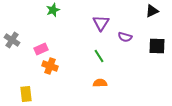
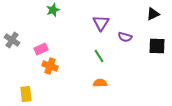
black triangle: moved 1 px right, 3 px down
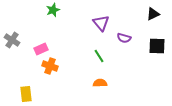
purple triangle: rotated 12 degrees counterclockwise
purple semicircle: moved 1 px left, 1 px down
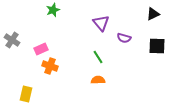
green line: moved 1 px left, 1 px down
orange semicircle: moved 2 px left, 3 px up
yellow rectangle: rotated 21 degrees clockwise
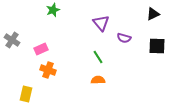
orange cross: moved 2 px left, 4 px down
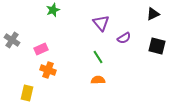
purple semicircle: rotated 48 degrees counterclockwise
black square: rotated 12 degrees clockwise
yellow rectangle: moved 1 px right, 1 px up
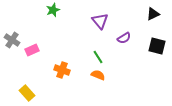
purple triangle: moved 1 px left, 2 px up
pink rectangle: moved 9 px left, 1 px down
orange cross: moved 14 px right
orange semicircle: moved 5 px up; rotated 24 degrees clockwise
yellow rectangle: rotated 56 degrees counterclockwise
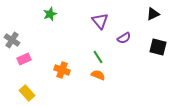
green star: moved 3 px left, 4 px down
black square: moved 1 px right, 1 px down
pink rectangle: moved 8 px left, 9 px down
